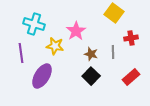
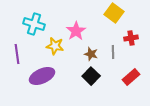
purple line: moved 4 px left, 1 px down
purple ellipse: rotated 35 degrees clockwise
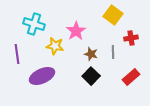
yellow square: moved 1 px left, 2 px down
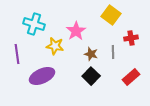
yellow square: moved 2 px left
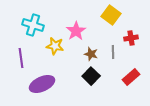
cyan cross: moved 1 px left, 1 px down
purple line: moved 4 px right, 4 px down
purple ellipse: moved 8 px down
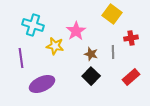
yellow square: moved 1 px right, 1 px up
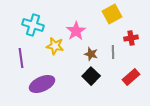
yellow square: rotated 24 degrees clockwise
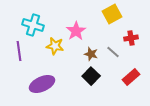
gray line: rotated 48 degrees counterclockwise
purple line: moved 2 px left, 7 px up
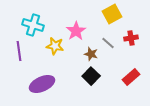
gray line: moved 5 px left, 9 px up
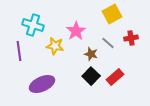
red rectangle: moved 16 px left
